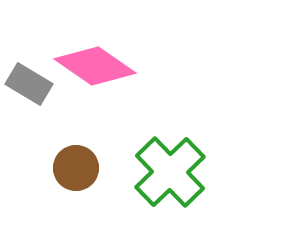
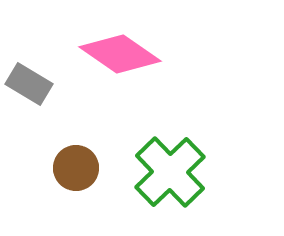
pink diamond: moved 25 px right, 12 px up
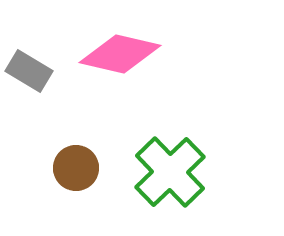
pink diamond: rotated 22 degrees counterclockwise
gray rectangle: moved 13 px up
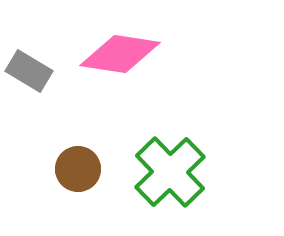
pink diamond: rotated 4 degrees counterclockwise
brown circle: moved 2 px right, 1 px down
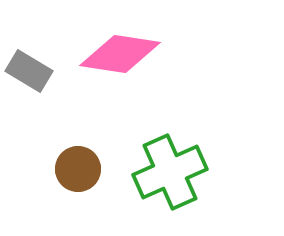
green cross: rotated 20 degrees clockwise
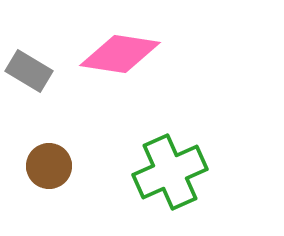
brown circle: moved 29 px left, 3 px up
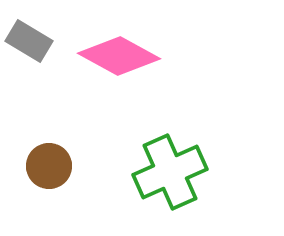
pink diamond: moved 1 px left, 2 px down; rotated 20 degrees clockwise
gray rectangle: moved 30 px up
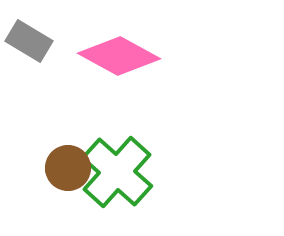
brown circle: moved 19 px right, 2 px down
green cross: moved 53 px left; rotated 24 degrees counterclockwise
